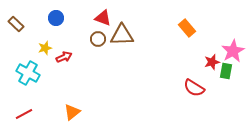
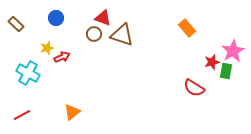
brown triangle: rotated 20 degrees clockwise
brown circle: moved 4 px left, 5 px up
yellow star: moved 2 px right
red arrow: moved 2 px left
red line: moved 2 px left, 1 px down
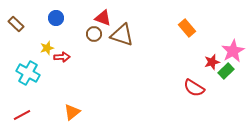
red arrow: rotated 21 degrees clockwise
green rectangle: rotated 35 degrees clockwise
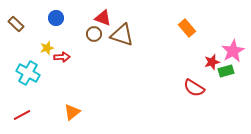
green rectangle: rotated 28 degrees clockwise
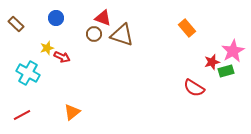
red arrow: rotated 28 degrees clockwise
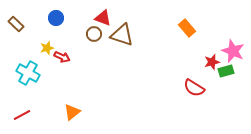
pink star: rotated 20 degrees counterclockwise
